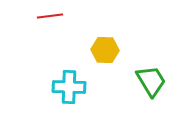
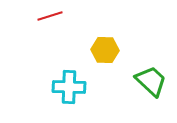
red line: rotated 10 degrees counterclockwise
green trapezoid: rotated 16 degrees counterclockwise
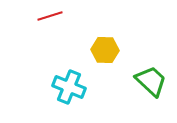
cyan cross: rotated 20 degrees clockwise
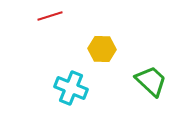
yellow hexagon: moved 3 px left, 1 px up
cyan cross: moved 2 px right, 1 px down
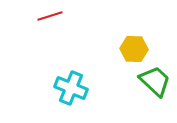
yellow hexagon: moved 32 px right
green trapezoid: moved 4 px right
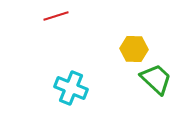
red line: moved 6 px right
green trapezoid: moved 1 px right, 2 px up
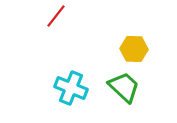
red line: rotated 35 degrees counterclockwise
green trapezoid: moved 32 px left, 8 px down
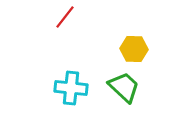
red line: moved 9 px right, 1 px down
cyan cross: rotated 16 degrees counterclockwise
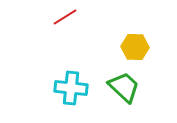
red line: rotated 20 degrees clockwise
yellow hexagon: moved 1 px right, 2 px up
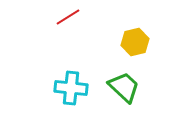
red line: moved 3 px right
yellow hexagon: moved 5 px up; rotated 16 degrees counterclockwise
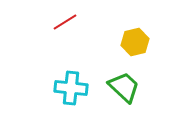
red line: moved 3 px left, 5 px down
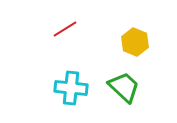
red line: moved 7 px down
yellow hexagon: rotated 24 degrees counterclockwise
